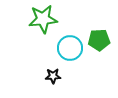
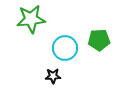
green star: moved 12 px left
cyan circle: moved 5 px left
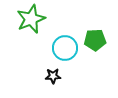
green star: rotated 16 degrees counterclockwise
green pentagon: moved 4 px left
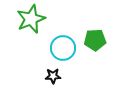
cyan circle: moved 2 px left
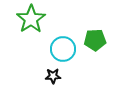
green star: rotated 12 degrees counterclockwise
cyan circle: moved 1 px down
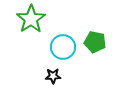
green pentagon: moved 2 px down; rotated 15 degrees clockwise
cyan circle: moved 2 px up
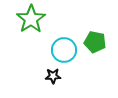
cyan circle: moved 1 px right, 3 px down
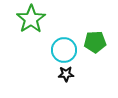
green pentagon: rotated 15 degrees counterclockwise
black star: moved 13 px right, 2 px up
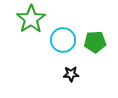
cyan circle: moved 1 px left, 10 px up
black star: moved 5 px right
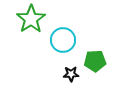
green pentagon: moved 19 px down
